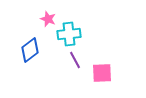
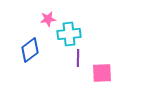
pink star: rotated 28 degrees counterclockwise
purple line: moved 3 px right, 2 px up; rotated 30 degrees clockwise
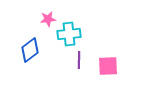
purple line: moved 1 px right, 2 px down
pink square: moved 6 px right, 7 px up
